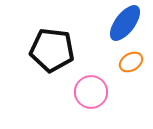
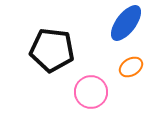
blue ellipse: moved 1 px right
orange ellipse: moved 5 px down
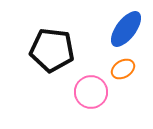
blue ellipse: moved 6 px down
orange ellipse: moved 8 px left, 2 px down
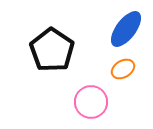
black pentagon: rotated 27 degrees clockwise
pink circle: moved 10 px down
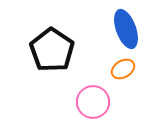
blue ellipse: rotated 57 degrees counterclockwise
pink circle: moved 2 px right
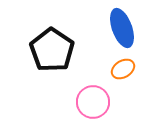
blue ellipse: moved 4 px left, 1 px up
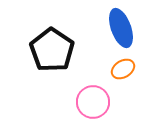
blue ellipse: moved 1 px left
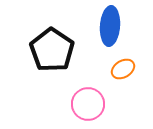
blue ellipse: moved 11 px left, 2 px up; rotated 24 degrees clockwise
pink circle: moved 5 px left, 2 px down
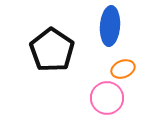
orange ellipse: rotated 10 degrees clockwise
pink circle: moved 19 px right, 6 px up
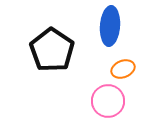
pink circle: moved 1 px right, 3 px down
